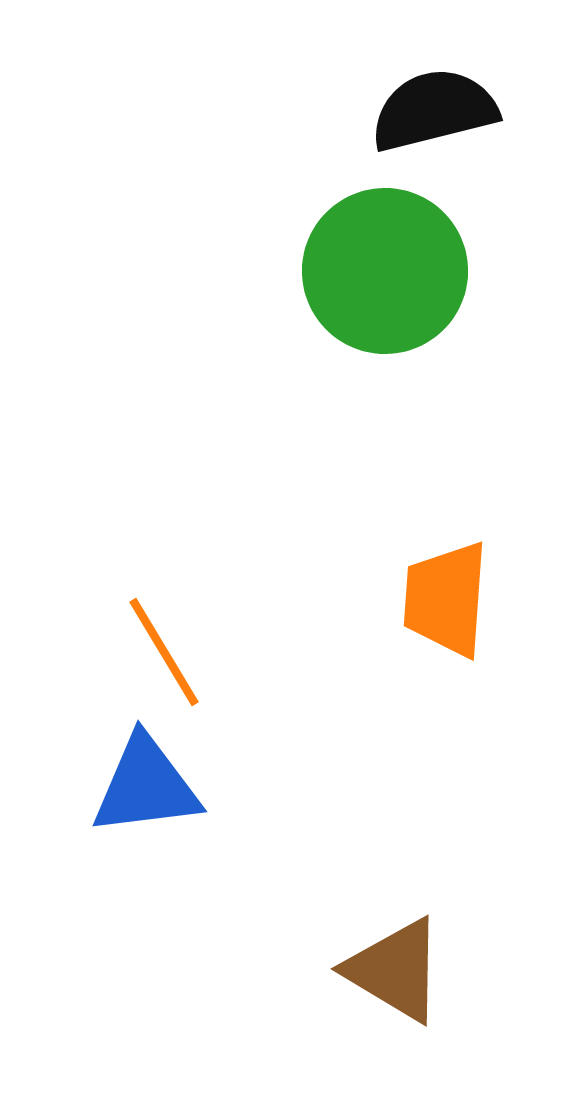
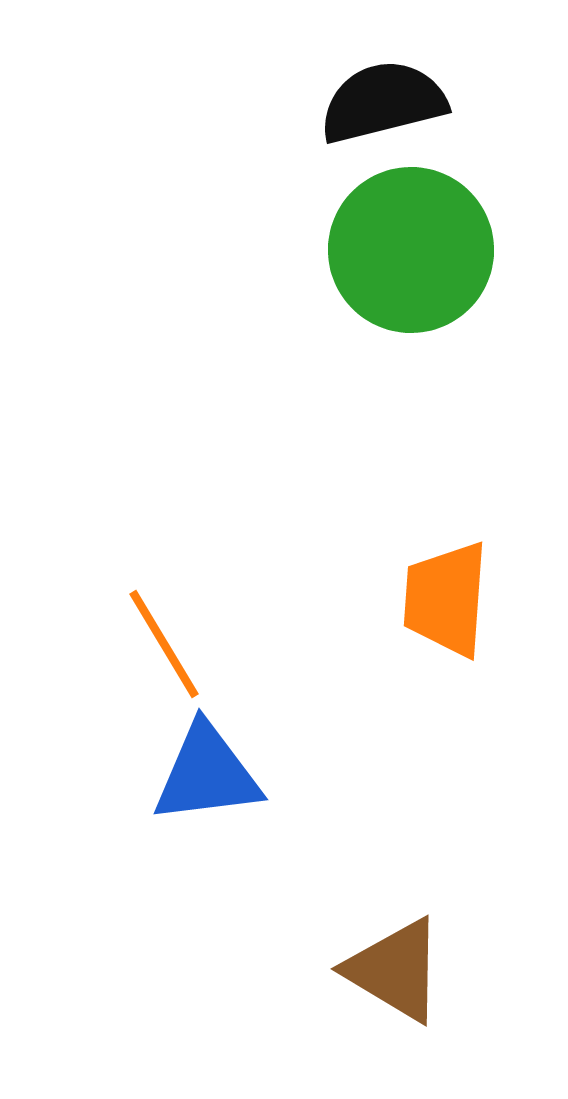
black semicircle: moved 51 px left, 8 px up
green circle: moved 26 px right, 21 px up
orange line: moved 8 px up
blue triangle: moved 61 px right, 12 px up
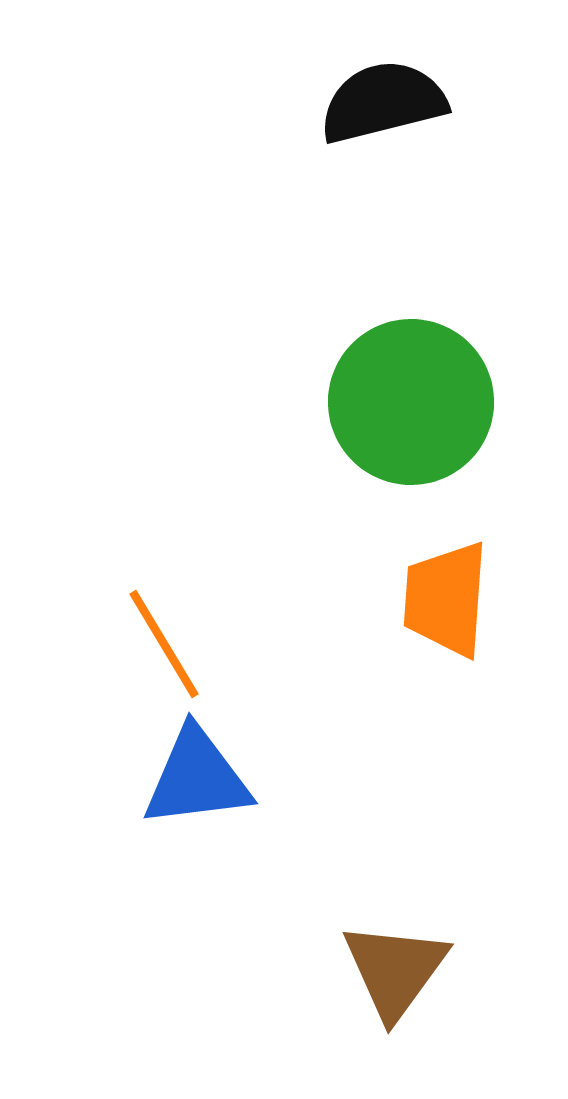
green circle: moved 152 px down
blue triangle: moved 10 px left, 4 px down
brown triangle: rotated 35 degrees clockwise
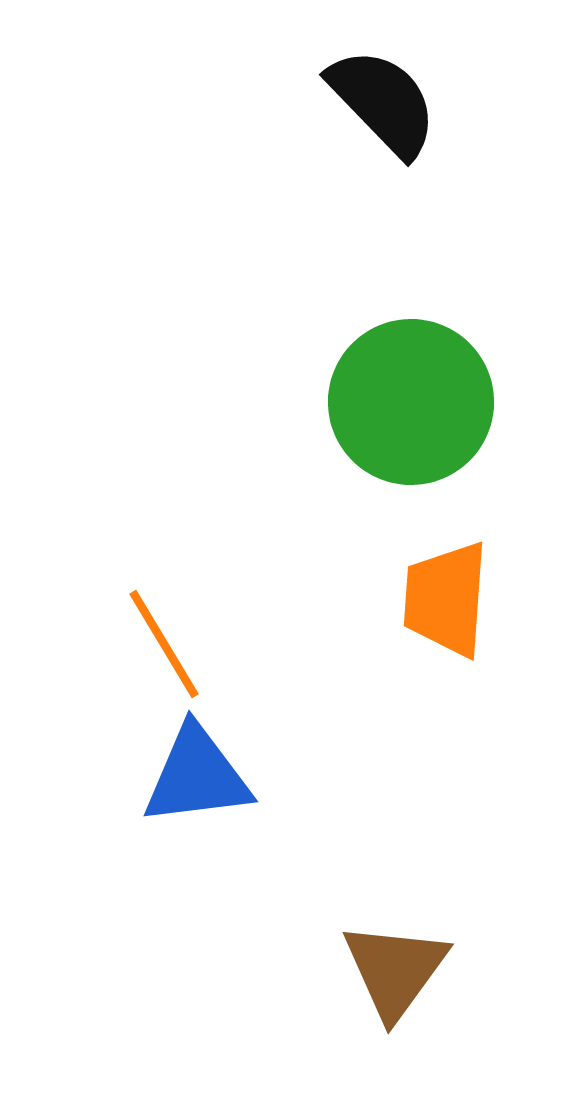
black semicircle: rotated 60 degrees clockwise
blue triangle: moved 2 px up
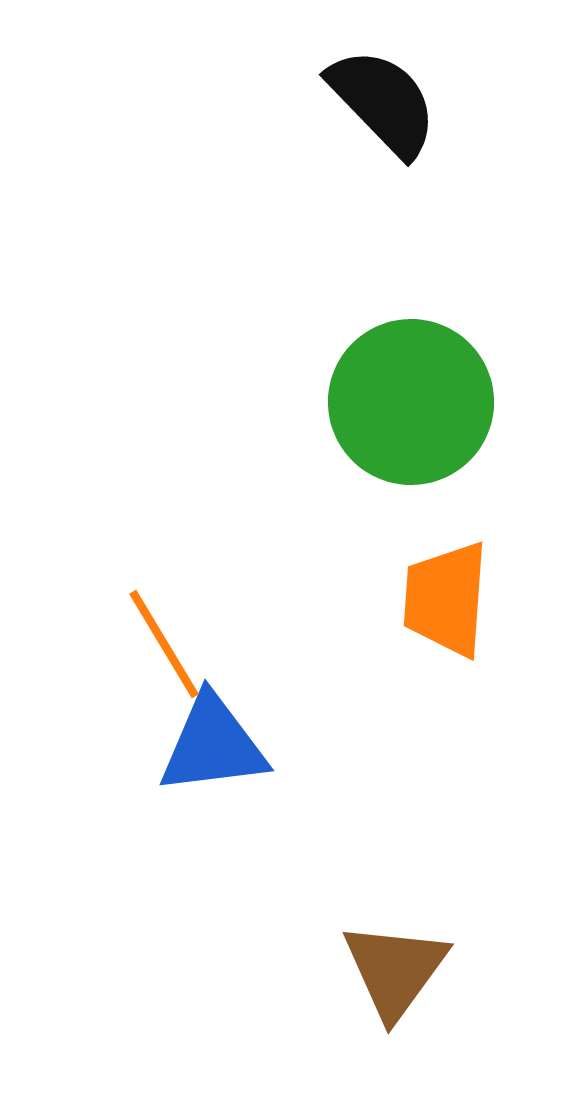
blue triangle: moved 16 px right, 31 px up
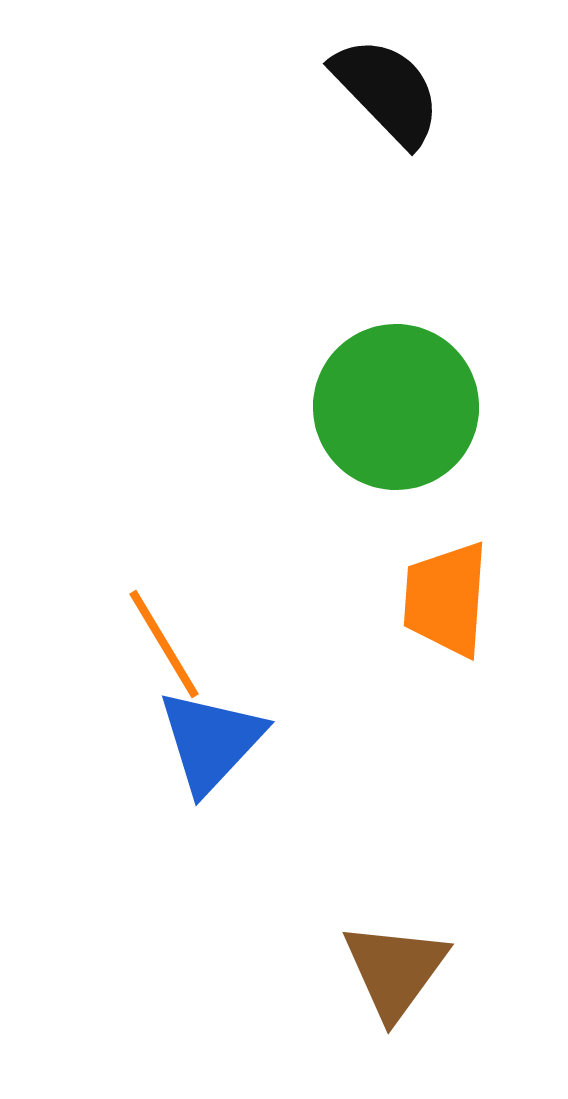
black semicircle: moved 4 px right, 11 px up
green circle: moved 15 px left, 5 px down
blue triangle: moved 2 px left, 4 px up; rotated 40 degrees counterclockwise
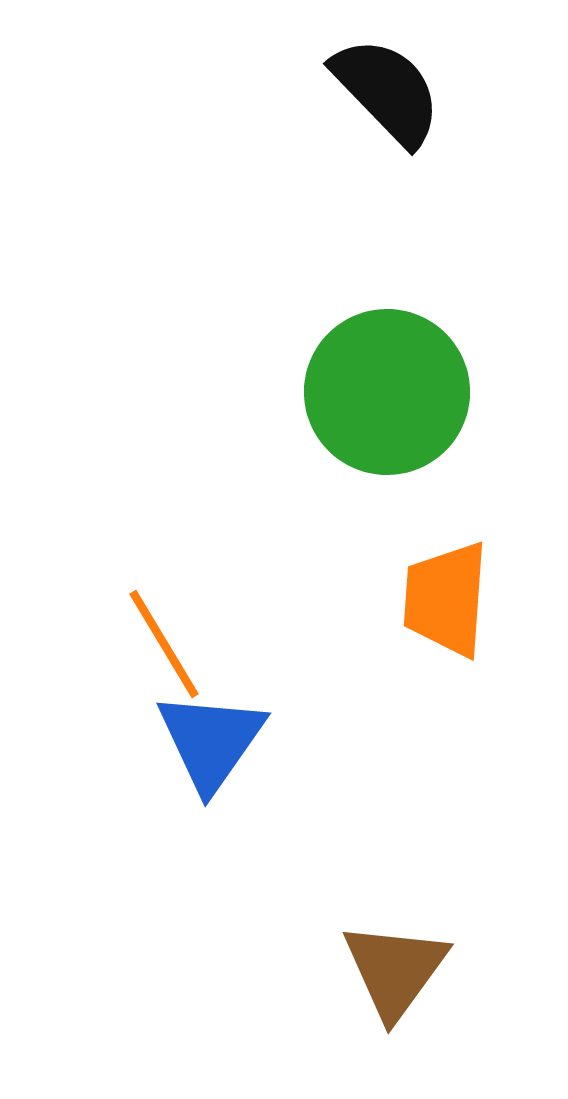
green circle: moved 9 px left, 15 px up
blue triangle: rotated 8 degrees counterclockwise
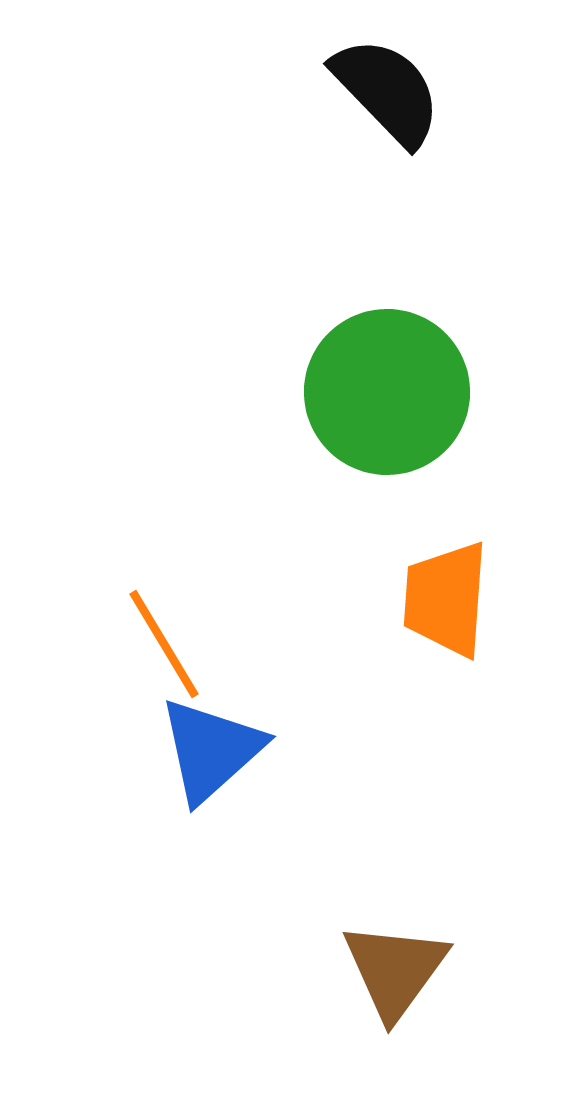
blue triangle: moved 9 px down; rotated 13 degrees clockwise
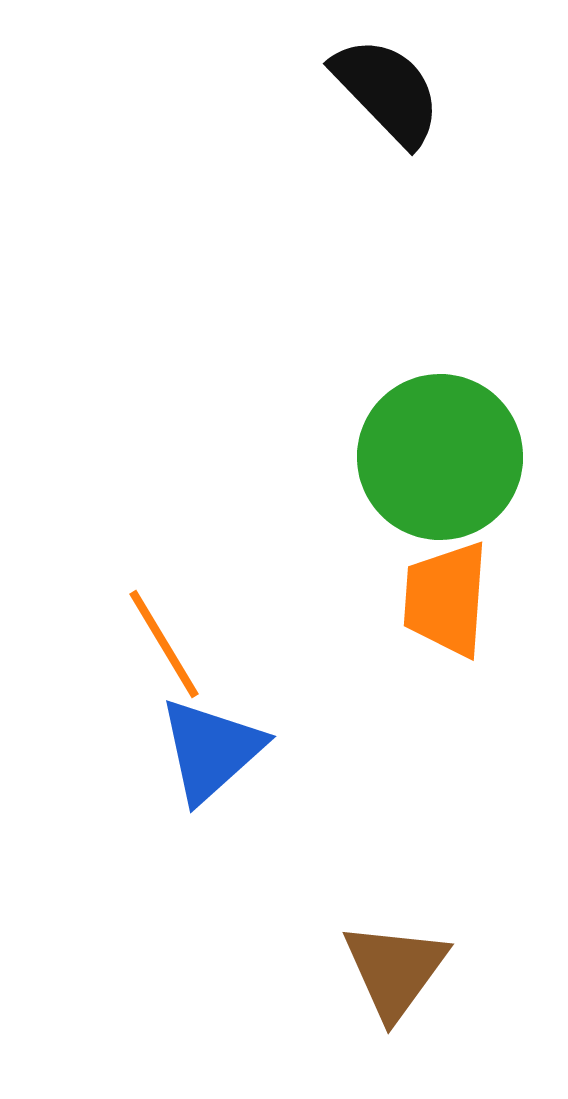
green circle: moved 53 px right, 65 px down
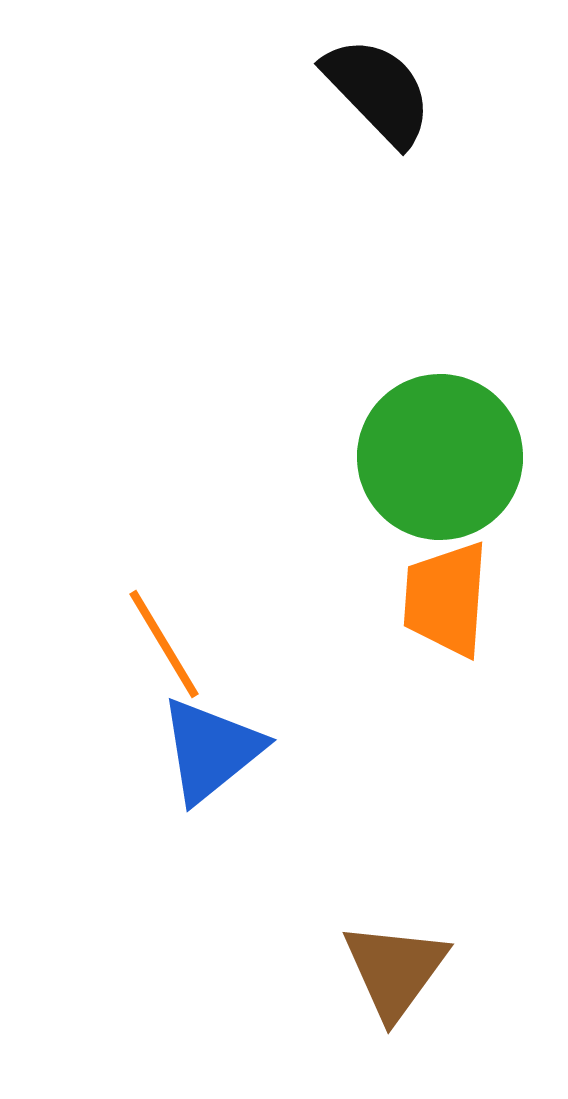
black semicircle: moved 9 px left
blue triangle: rotated 3 degrees clockwise
